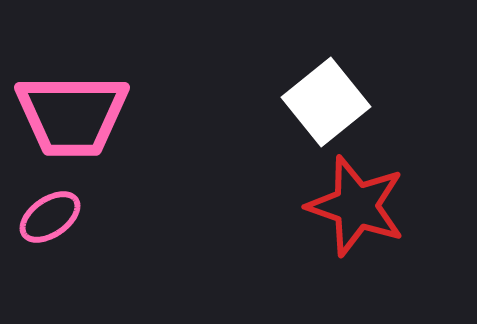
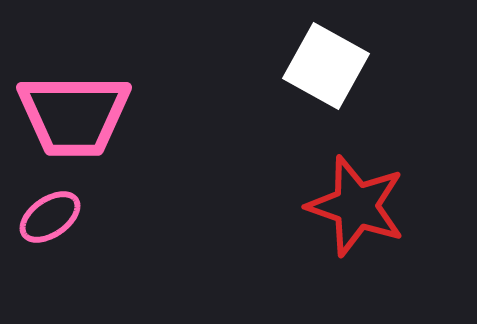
white square: moved 36 px up; rotated 22 degrees counterclockwise
pink trapezoid: moved 2 px right
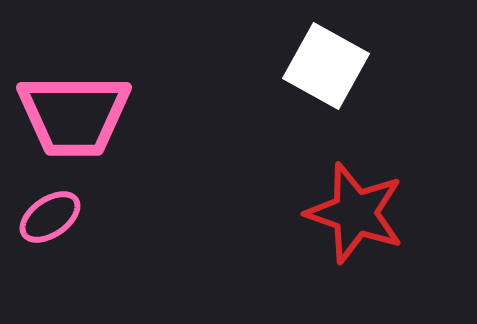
red star: moved 1 px left, 7 px down
